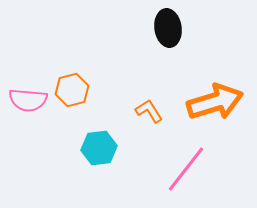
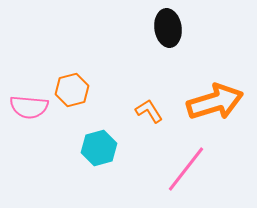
pink semicircle: moved 1 px right, 7 px down
cyan hexagon: rotated 8 degrees counterclockwise
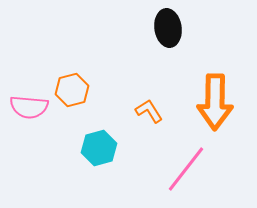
orange arrow: rotated 108 degrees clockwise
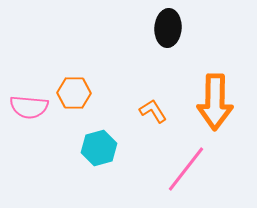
black ellipse: rotated 12 degrees clockwise
orange hexagon: moved 2 px right, 3 px down; rotated 16 degrees clockwise
orange L-shape: moved 4 px right
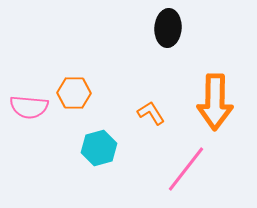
orange L-shape: moved 2 px left, 2 px down
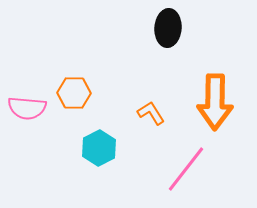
pink semicircle: moved 2 px left, 1 px down
cyan hexagon: rotated 12 degrees counterclockwise
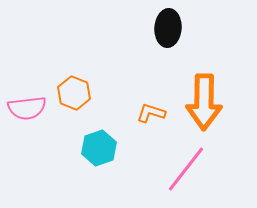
orange hexagon: rotated 20 degrees clockwise
orange arrow: moved 11 px left
pink semicircle: rotated 12 degrees counterclockwise
orange L-shape: rotated 40 degrees counterclockwise
cyan hexagon: rotated 8 degrees clockwise
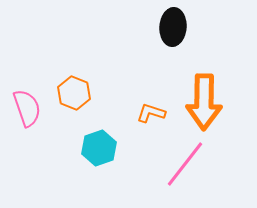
black ellipse: moved 5 px right, 1 px up
pink semicircle: rotated 102 degrees counterclockwise
pink line: moved 1 px left, 5 px up
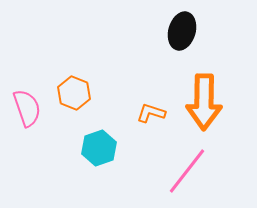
black ellipse: moved 9 px right, 4 px down; rotated 12 degrees clockwise
pink line: moved 2 px right, 7 px down
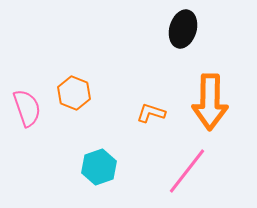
black ellipse: moved 1 px right, 2 px up
orange arrow: moved 6 px right
cyan hexagon: moved 19 px down
